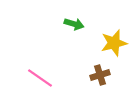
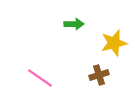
green arrow: rotated 18 degrees counterclockwise
brown cross: moved 1 px left
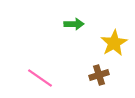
yellow star: rotated 16 degrees counterclockwise
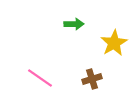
brown cross: moved 7 px left, 4 px down
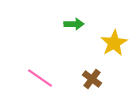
brown cross: rotated 36 degrees counterclockwise
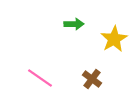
yellow star: moved 4 px up
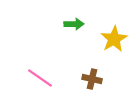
brown cross: rotated 24 degrees counterclockwise
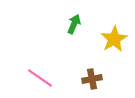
green arrow: rotated 66 degrees counterclockwise
brown cross: rotated 24 degrees counterclockwise
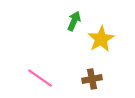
green arrow: moved 3 px up
yellow star: moved 13 px left
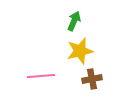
yellow star: moved 21 px left, 12 px down; rotated 16 degrees clockwise
pink line: moved 1 px right, 2 px up; rotated 40 degrees counterclockwise
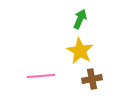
green arrow: moved 6 px right, 2 px up
yellow star: rotated 28 degrees counterclockwise
